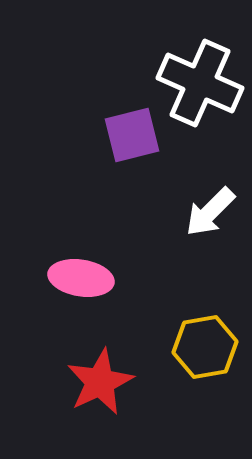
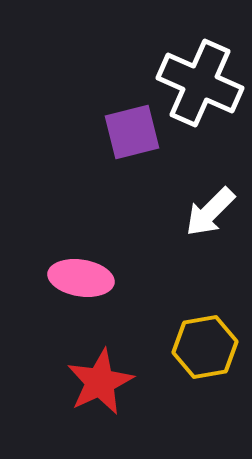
purple square: moved 3 px up
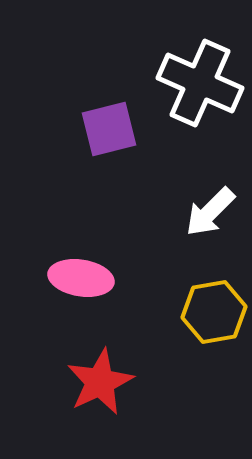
purple square: moved 23 px left, 3 px up
yellow hexagon: moved 9 px right, 35 px up
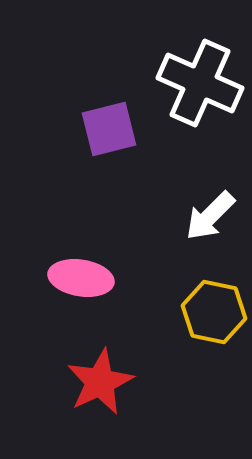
white arrow: moved 4 px down
yellow hexagon: rotated 22 degrees clockwise
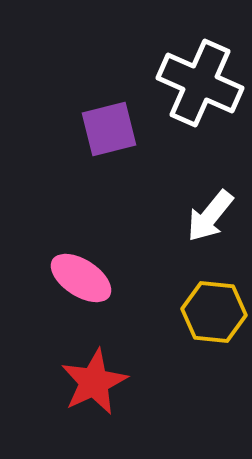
white arrow: rotated 6 degrees counterclockwise
pink ellipse: rotated 24 degrees clockwise
yellow hexagon: rotated 6 degrees counterclockwise
red star: moved 6 px left
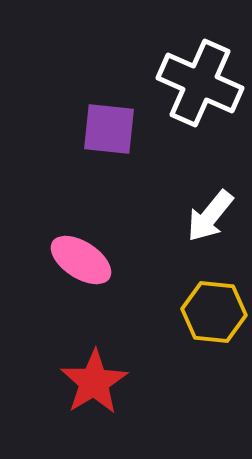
purple square: rotated 20 degrees clockwise
pink ellipse: moved 18 px up
red star: rotated 6 degrees counterclockwise
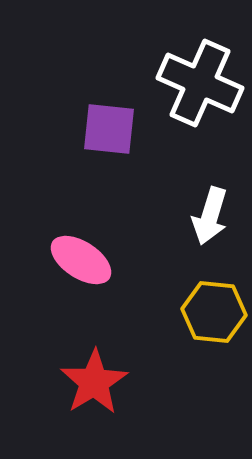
white arrow: rotated 22 degrees counterclockwise
